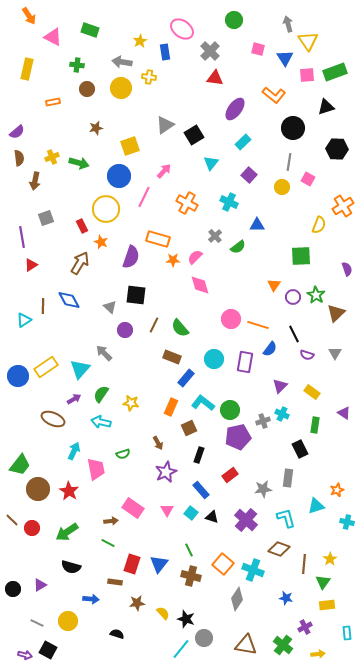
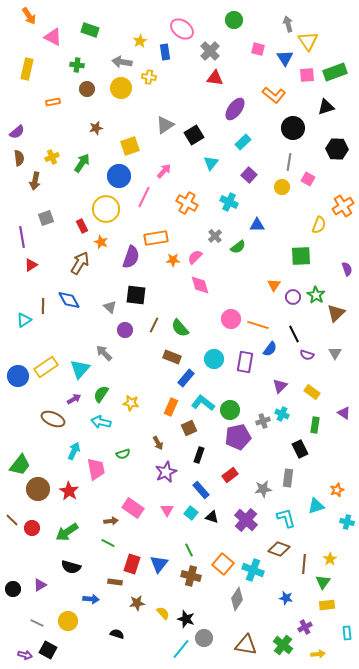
green arrow at (79, 163): moved 3 px right; rotated 72 degrees counterclockwise
orange rectangle at (158, 239): moved 2 px left, 1 px up; rotated 25 degrees counterclockwise
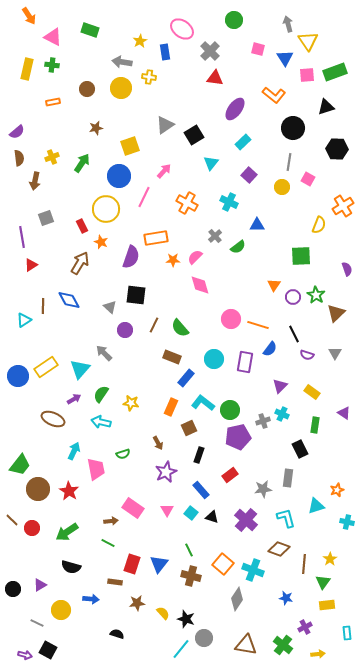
green cross at (77, 65): moved 25 px left
yellow circle at (68, 621): moved 7 px left, 11 px up
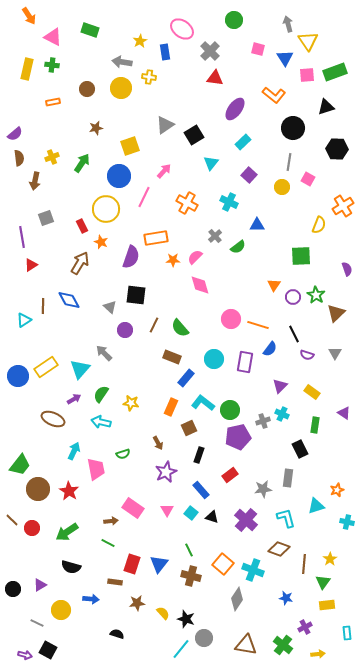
purple semicircle at (17, 132): moved 2 px left, 2 px down
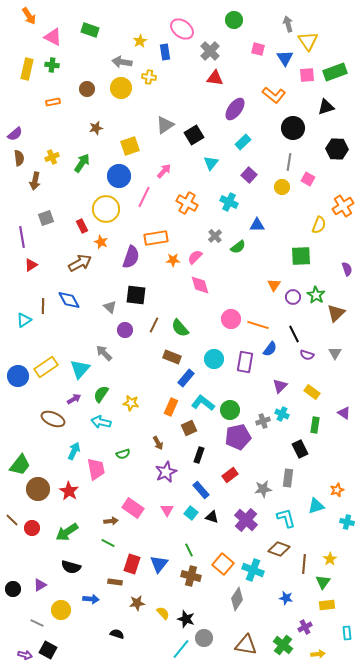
brown arrow at (80, 263): rotated 30 degrees clockwise
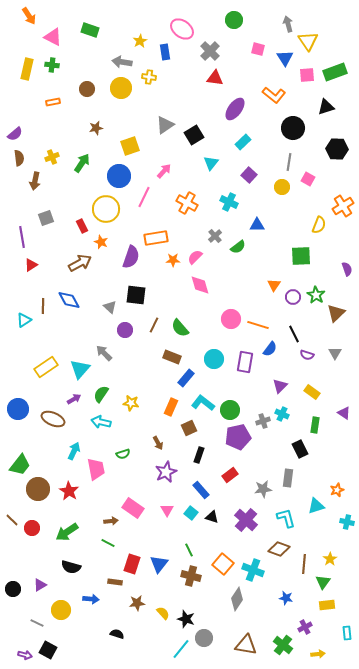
blue circle at (18, 376): moved 33 px down
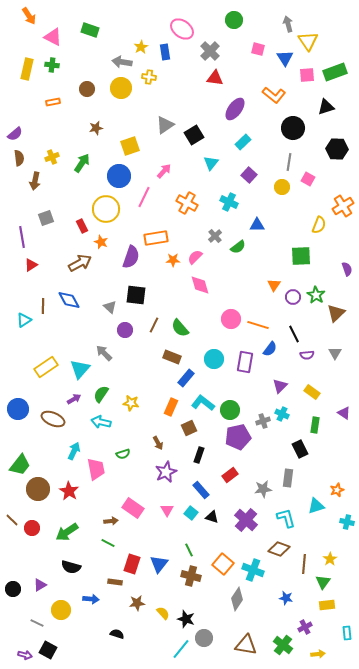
yellow star at (140, 41): moved 1 px right, 6 px down
purple semicircle at (307, 355): rotated 24 degrees counterclockwise
